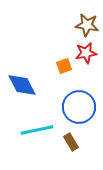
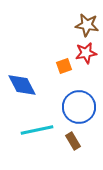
brown rectangle: moved 2 px right, 1 px up
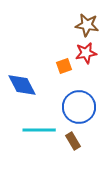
cyan line: moved 2 px right; rotated 12 degrees clockwise
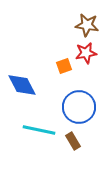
cyan line: rotated 12 degrees clockwise
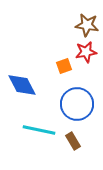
red star: moved 1 px up
blue circle: moved 2 px left, 3 px up
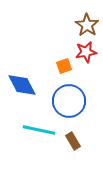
brown star: rotated 25 degrees clockwise
blue circle: moved 8 px left, 3 px up
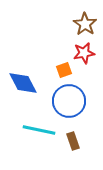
brown star: moved 2 px left, 1 px up
red star: moved 2 px left, 1 px down
orange square: moved 4 px down
blue diamond: moved 1 px right, 2 px up
brown rectangle: rotated 12 degrees clockwise
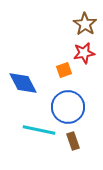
blue circle: moved 1 px left, 6 px down
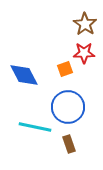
red star: rotated 10 degrees clockwise
orange square: moved 1 px right, 1 px up
blue diamond: moved 1 px right, 8 px up
cyan line: moved 4 px left, 3 px up
brown rectangle: moved 4 px left, 3 px down
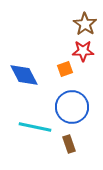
red star: moved 1 px left, 2 px up
blue circle: moved 4 px right
